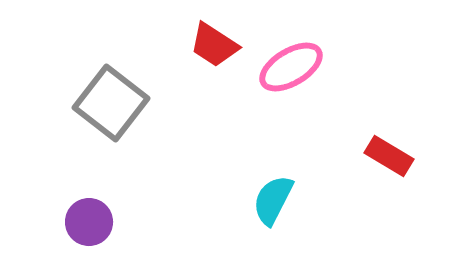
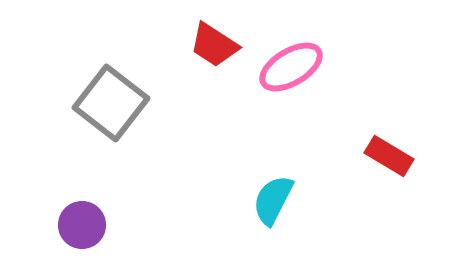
purple circle: moved 7 px left, 3 px down
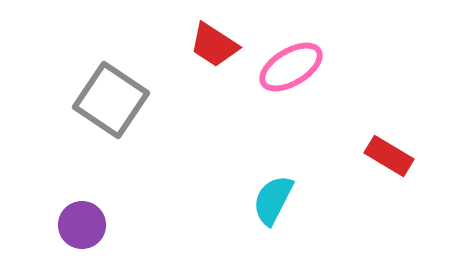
gray square: moved 3 px up; rotated 4 degrees counterclockwise
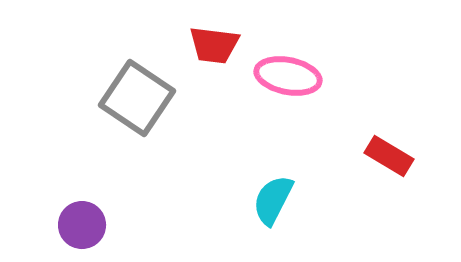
red trapezoid: rotated 26 degrees counterclockwise
pink ellipse: moved 3 px left, 9 px down; rotated 42 degrees clockwise
gray square: moved 26 px right, 2 px up
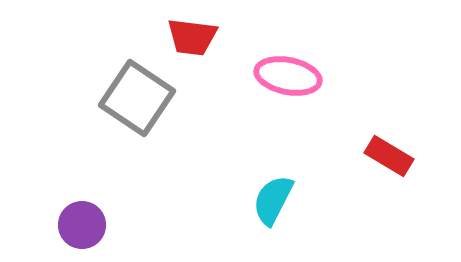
red trapezoid: moved 22 px left, 8 px up
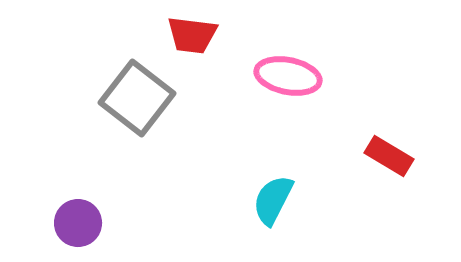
red trapezoid: moved 2 px up
gray square: rotated 4 degrees clockwise
purple circle: moved 4 px left, 2 px up
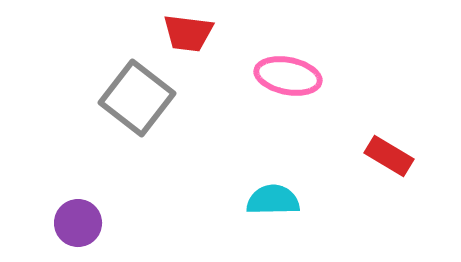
red trapezoid: moved 4 px left, 2 px up
cyan semicircle: rotated 62 degrees clockwise
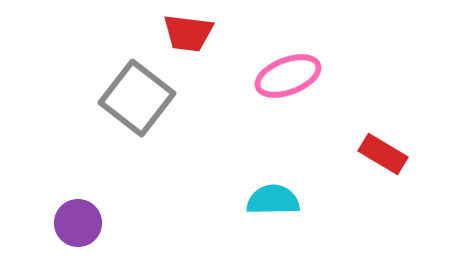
pink ellipse: rotated 32 degrees counterclockwise
red rectangle: moved 6 px left, 2 px up
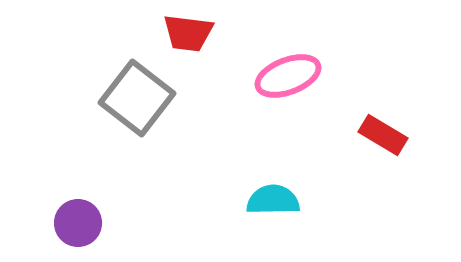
red rectangle: moved 19 px up
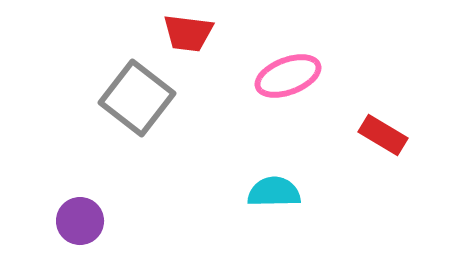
cyan semicircle: moved 1 px right, 8 px up
purple circle: moved 2 px right, 2 px up
